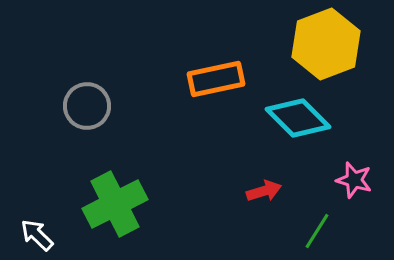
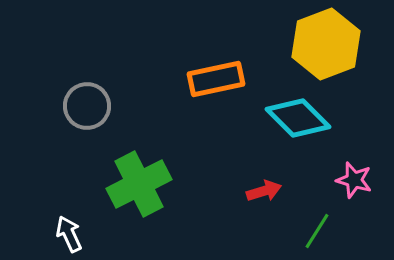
green cross: moved 24 px right, 20 px up
white arrow: moved 32 px right, 1 px up; rotated 21 degrees clockwise
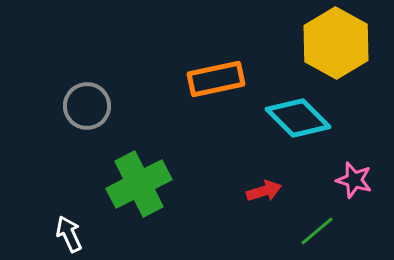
yellow hexagon: moved 10 px right, 1 px up; rotated 10 degrees counterclockwise
green line: rotated 18 degrees clockwise
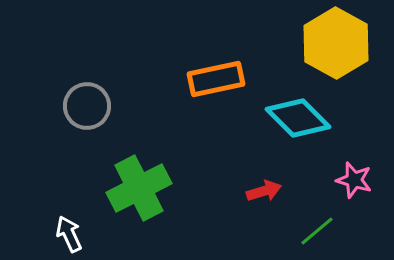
green cross: moved 4 px down
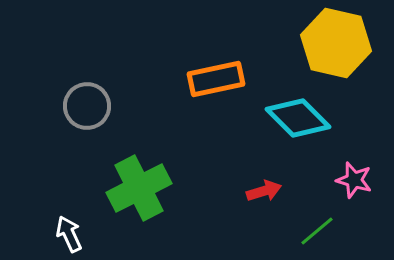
yellow hexagon: rotated 16 degrees counterclockwise
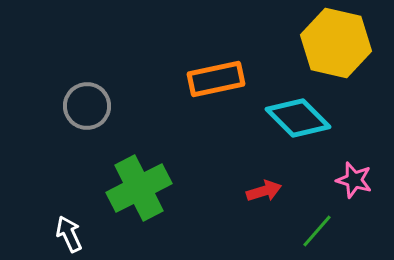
green line: rotated 9 degrees counterclockwise
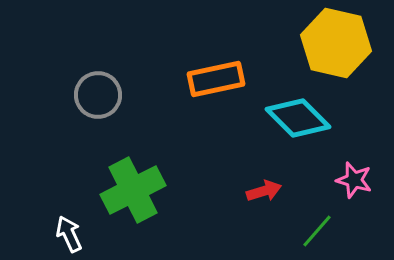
gray circle: moved 11 px right, 11 px up
green cross: moved 6 px left, 2 px down
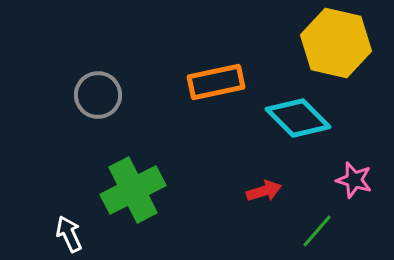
orange rectangle: moved 3 px down
